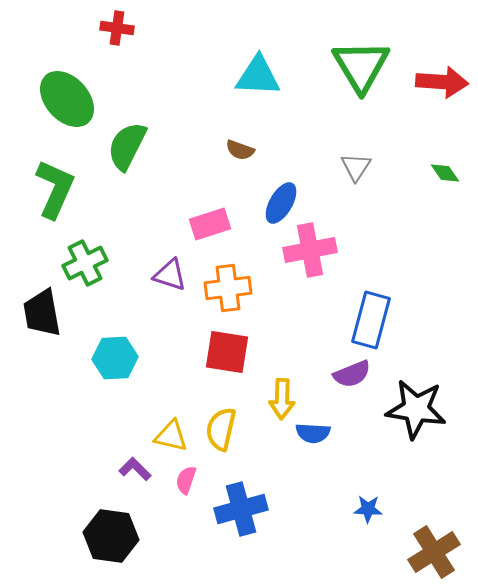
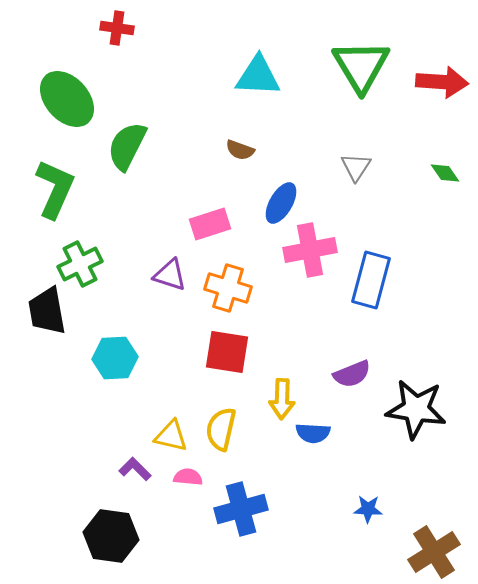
green cross: moved 5 px left, 1 px down
orange cross: rotated 24 degrees clockwise
black trapezoid: moved 5 px right, 2 px up
blue rectangle: moved 40 px up
pink semicircle: moved 2 px right, 3 px up; rotated 76 degrees clockwise
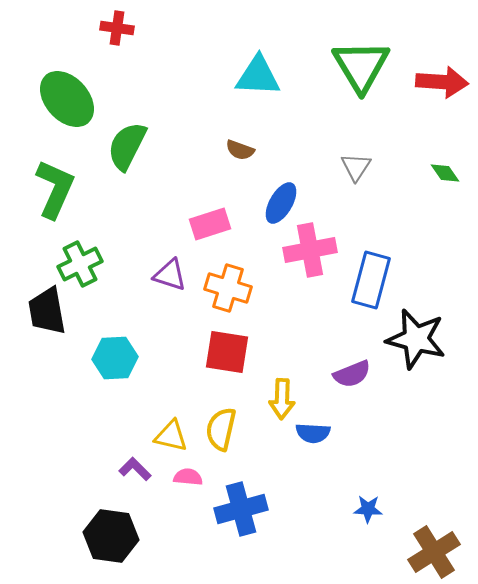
black star: moved 70 px up; rotated 6 degrees clockwise
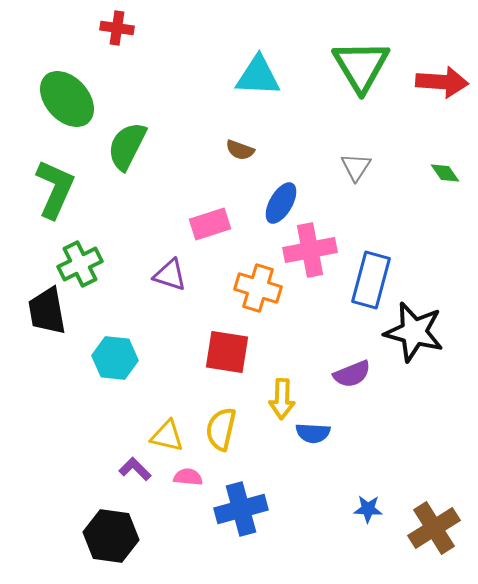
orange cross: moved 30 px right
black star: moved 2 px left, 7 px up
cyan hexagon: rotated 9 degrees clockwise
yellow triangle: moved 4 px left
brown cross: moved 24 px up
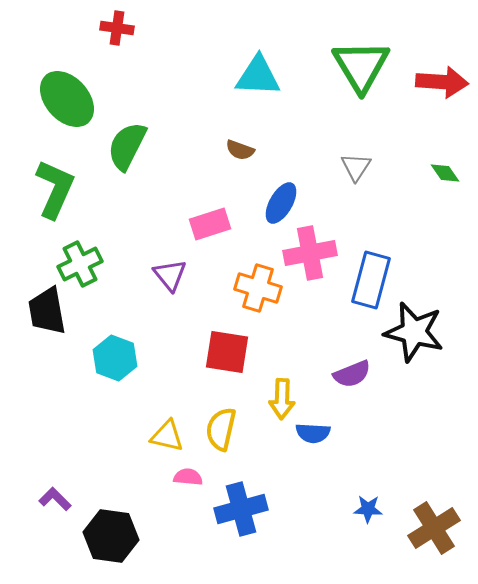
pink cross: moved 3 px down
purple triangle: rotated 33 degrees clockwise
cyan hexagon: rotated 15 degrees clockwise
purple L-shape: moved 80 px left, 30 px down
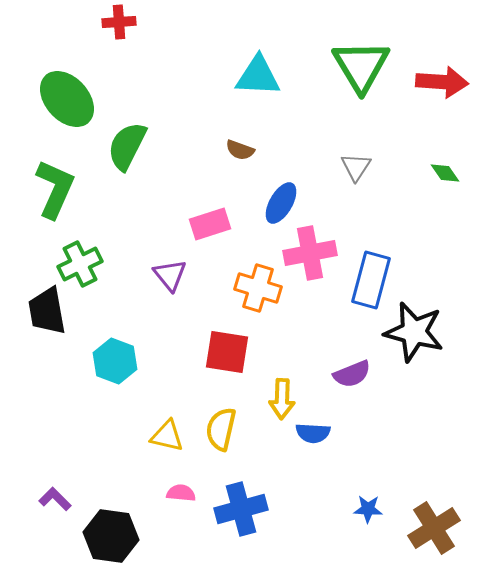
red cross: moved 2 px right, 6 px up; rotated 12 degrees counterclockwise
cyan hexagon: moved 3 px down
pink semicircle: moved 7 px left, 16 px down
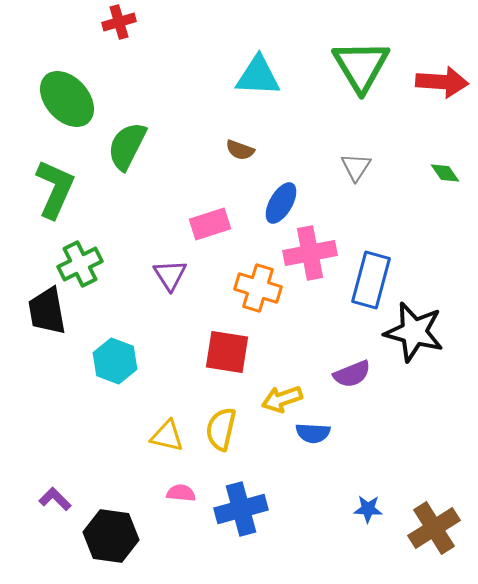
red cross: rotated 12 degrees counterclockwise
purple triangle: rotated 6 degrees clockwise
yellow arrow: rotated 69 degrees clockwise
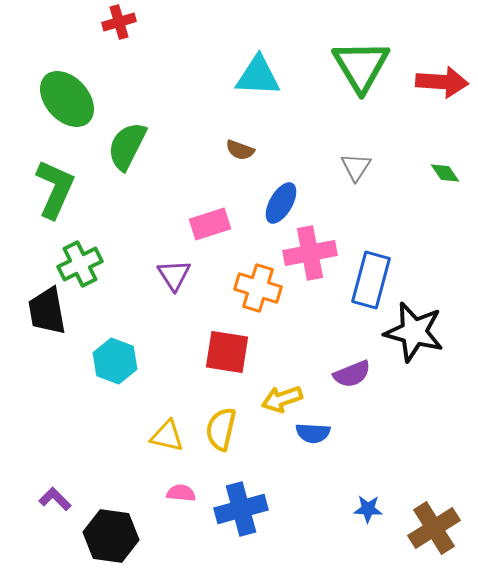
purple triangle: moved 4 px right
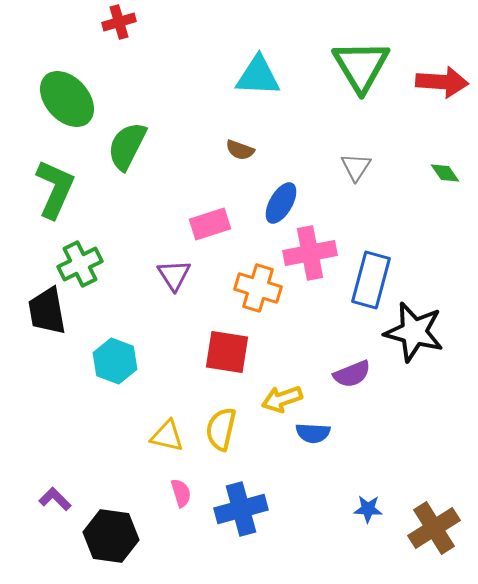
pink semicircle: rotated 68 degrees clockwise
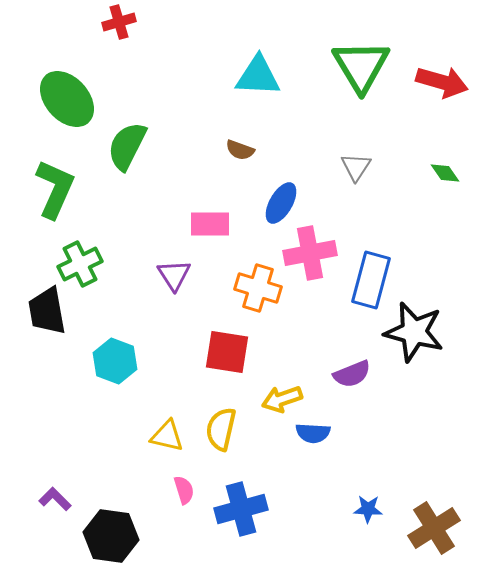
red arrow: rotated 12 degrees clockwise
pink rectangle: rotated 18 degrees clockwise
pink semicircle: moved 3 px right, 3 px up
